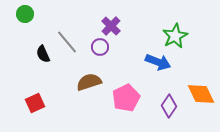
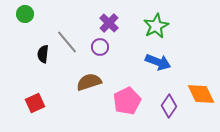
purple cross: moved 2 px left, 3 px up
green star: moved 19 px left, 10 px up
black semicircle: rotated 30 degrees clockwise
pink pentagon: moved 1 px right, 3 px down
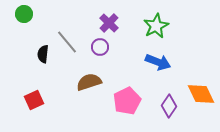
green circle: moved 1 px left
red square: moved 1 px left, 3 px up
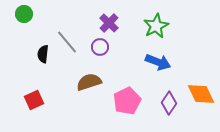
purple diamond: moved 3 px up
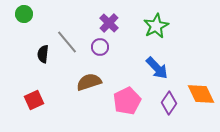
blue arrow: moved 1 px left, 6 px down; rotated 25 degrees clockwise
